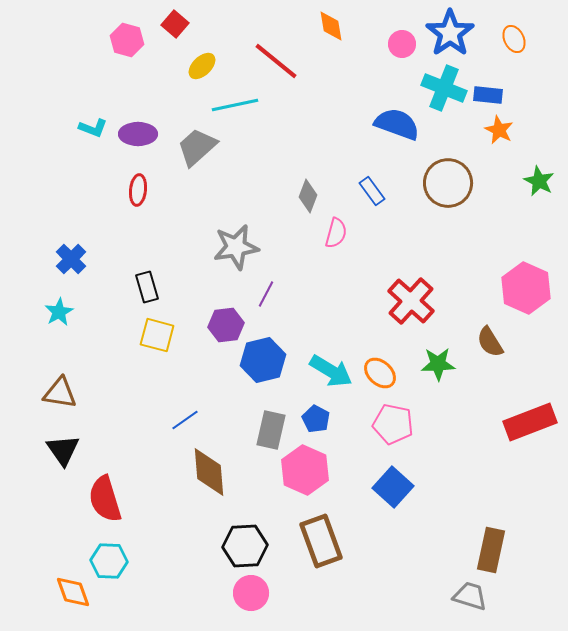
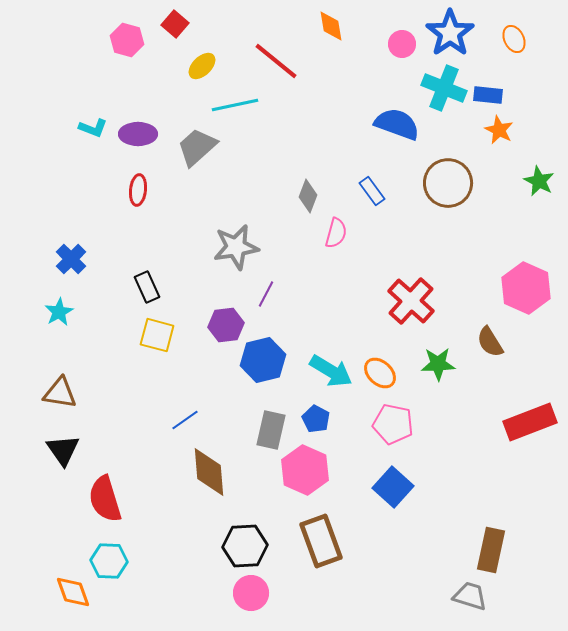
black rectangle at (147, 287): rotated 8 degrees counterclockwise
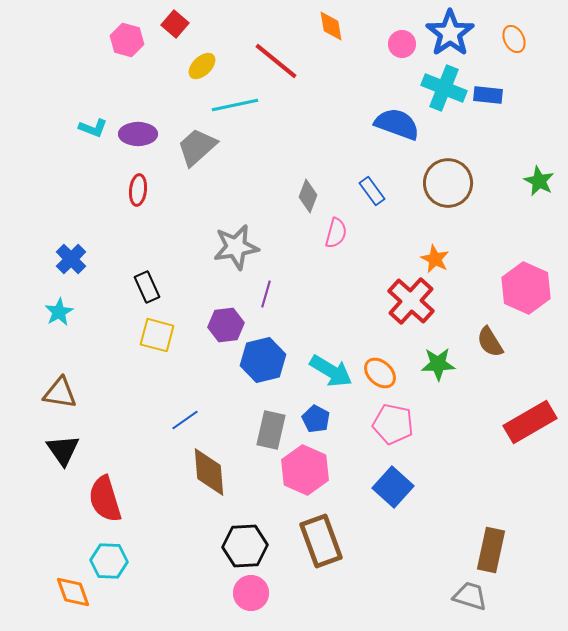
orange star at (499, 130): moved 64 px left, 129 px down
purple line at (266, 294): rotated 12 degrees counterclockwise
red rectangle at (530, 422): rotated 9 degrees counterclockwise
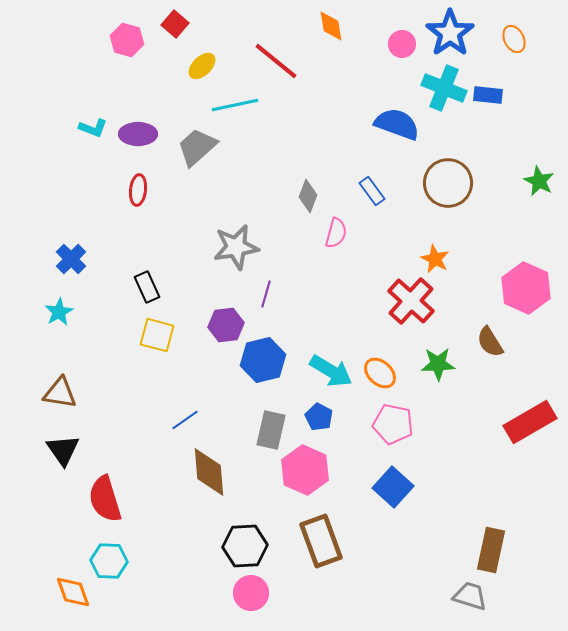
blue pentagon at (316, 419): moved 3 px right, 2 px up
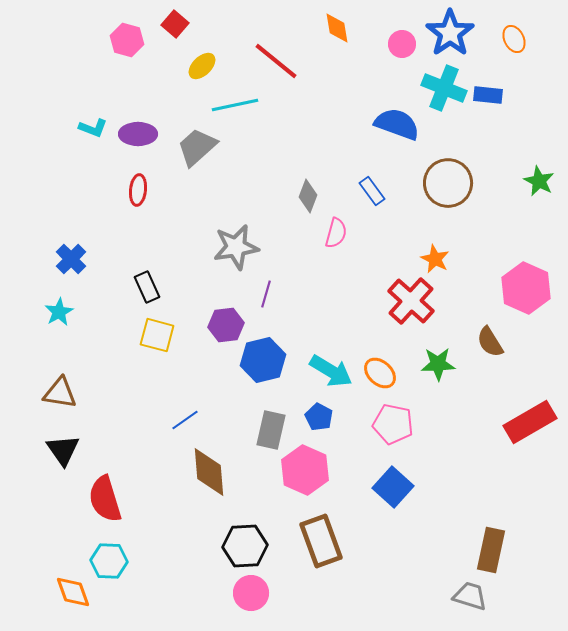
orange diamond at (331, 26): moved 6 px right, 2 px down
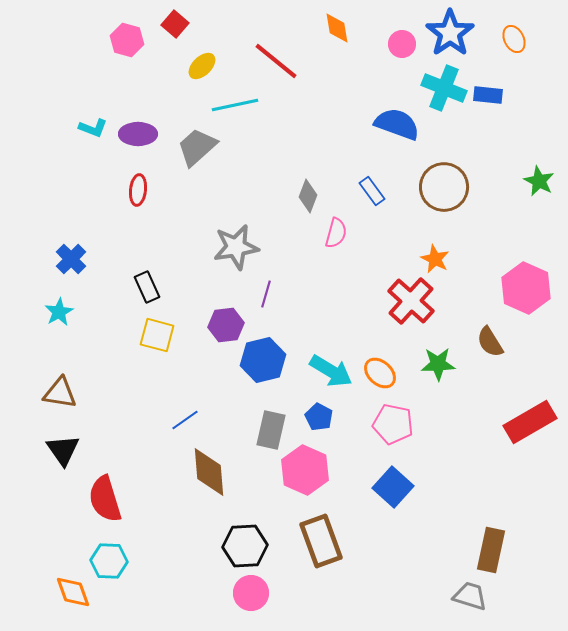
brown circle at (448, 183): moved 4 px left, 4 px down
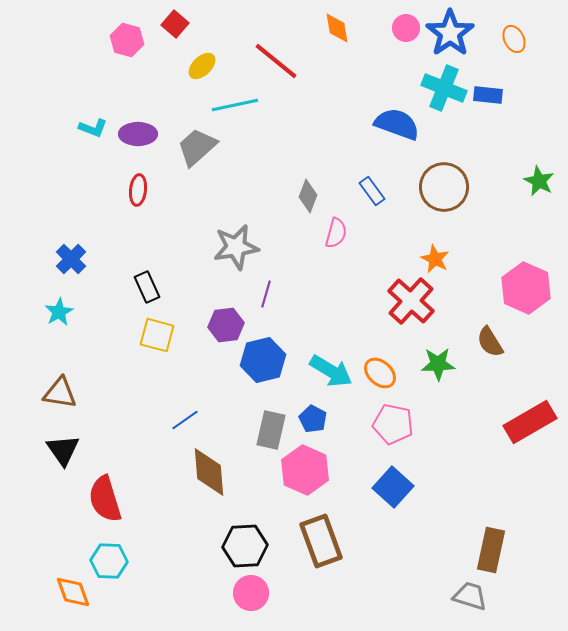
pink circle at (402, 44): moved 4 px right, 16 px up
blue pentagon at (319, 417): moved 6 px left, 2 px down
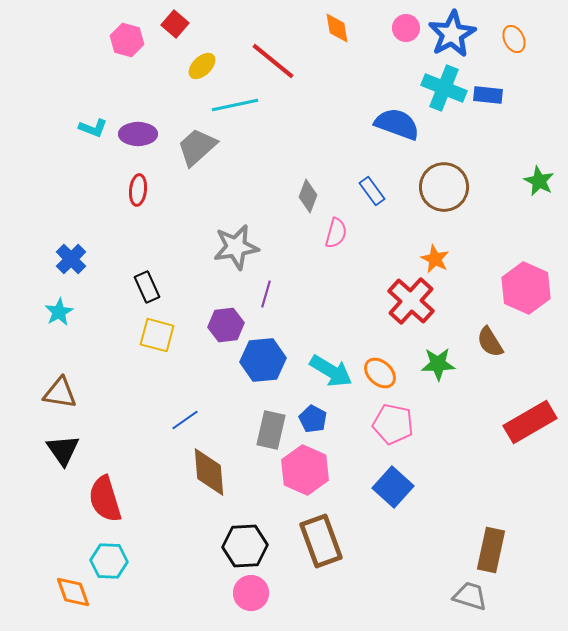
blue star at (450, 33): moved 2 px right, 1 px down; rotated 6 degrees clockwise
red line at (276, 61): moved 3 px left
blue hexagon at (263, 360): rotated 9 degrees clockwise
